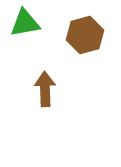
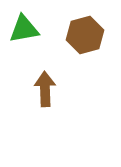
green triangle: moved 1 px left, 6 px down
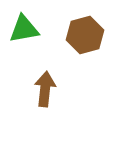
brown arrow: rotated 8 degrees clockwise
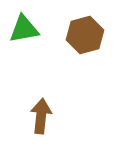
brown arrow: moved 4 px left, 27 px down
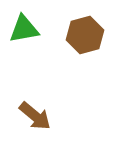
brown arrow: moved 6 px left; rotated 124 degrees clockwise
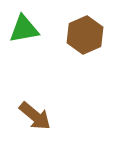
brown hexagon: rotated 9 degrees counterclockwise
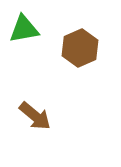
brown hexagon: moved 5 px left, 13 px down
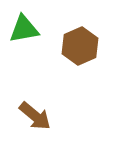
brown hexagon: moved 2 px up
